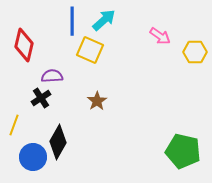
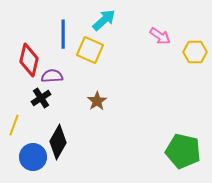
blue line: moved 9 px left, 13 px down
red diamond: moved 5 px right, 15 px down
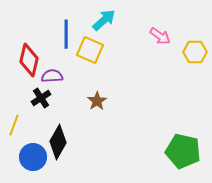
blue line: moved 3 px right
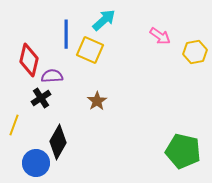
yellow hexagon: rotated 10 degrees counterclockwise
blue circle: moved 3 px right, 6 px down
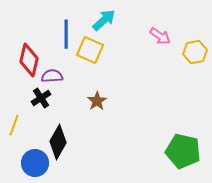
blue circle: moved 1 px left
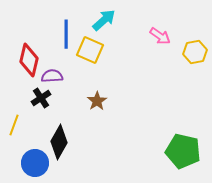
black diamond: moved 1 px right
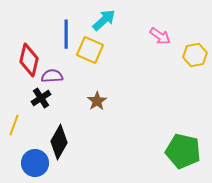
yellow hexagon: moved 3 px down
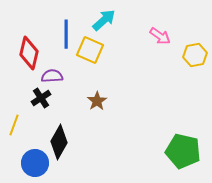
red diamond: moved 7 px up
